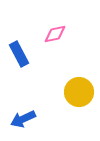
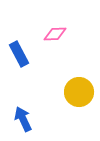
pink diamond: rotated 10 degrees clockwise
blue arrow: rotated 90 degrees clockwise
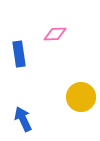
blue rectangle: rotated 20 degrees clockwise
yellow circle: moved 2 px right, 5 px down
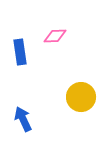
pink diamond: moved 2 px down
blue rectangle: moved 1 px right, 2 px up
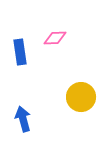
pink diamond: moved 2 px down
blue arrow: rotated 10 degrees clockwise
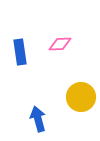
pink diamond: moved 5 px right, 6 px down
blue arrow: moved 15 px right
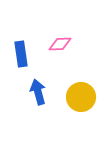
blue rectangle: moved 1 px right, 2 px down
blue arrow: moved 27 px up
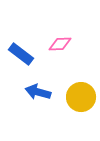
blue rectangle: rotated 45 degrees counterclockwise
blue arrow: rotated 60 degrees counterclockwise
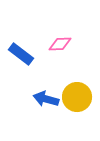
blue arrow: moved 8 px right, 7 px down
yellow circle: moved 4 px left
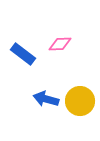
blue rectangle: moved 2 px right
yellow circle: moved 3 px right, 4 px down
